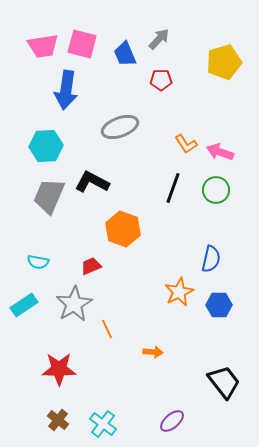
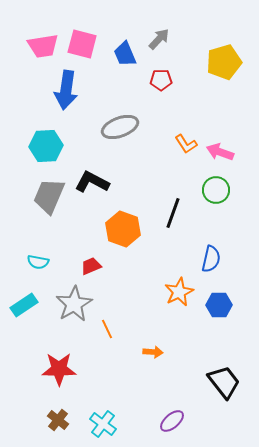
black line: moved 25 px down
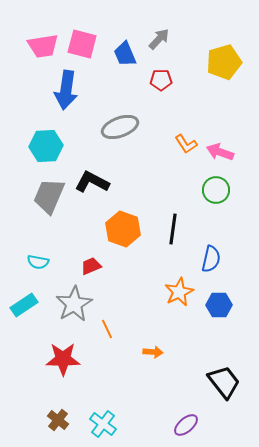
black line: moved 16 px down; rotated 12 degrees counterclockwise
red star: moved 4 px right, 10 px up
purple ellipse: moved 14 px right, 4 px down
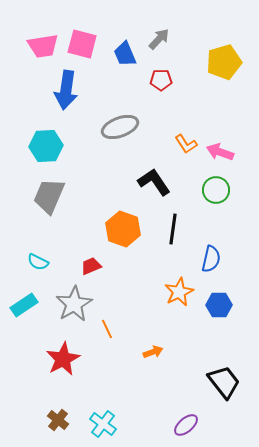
black L-shape: moved 62 px right; rotated 28 degrees clockwise
cyan semicircle: rotated 15 degrees clockwise
orange arrow: rotated 24 degrees counterclockwise
red star: rotated 28 degrees counterclockwise
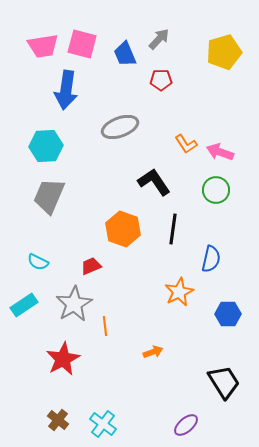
yellow pentagon: moved 10 px up
blue hexagon: moved 9 px right, 9 px down
orange line: moved 2 px left, 3 px up; rotated 18 degrees clockwise
black trapezoid: rotated 6 degrees clockwise
